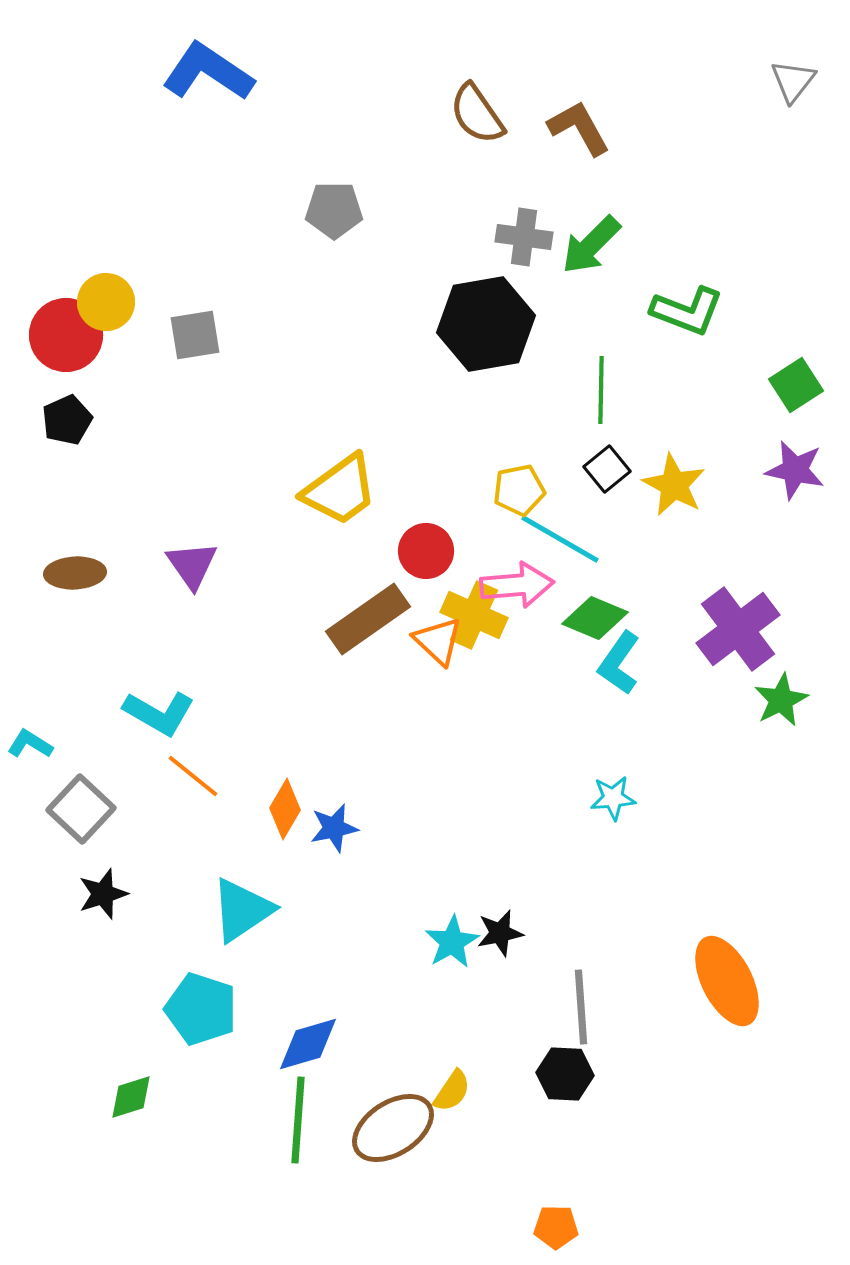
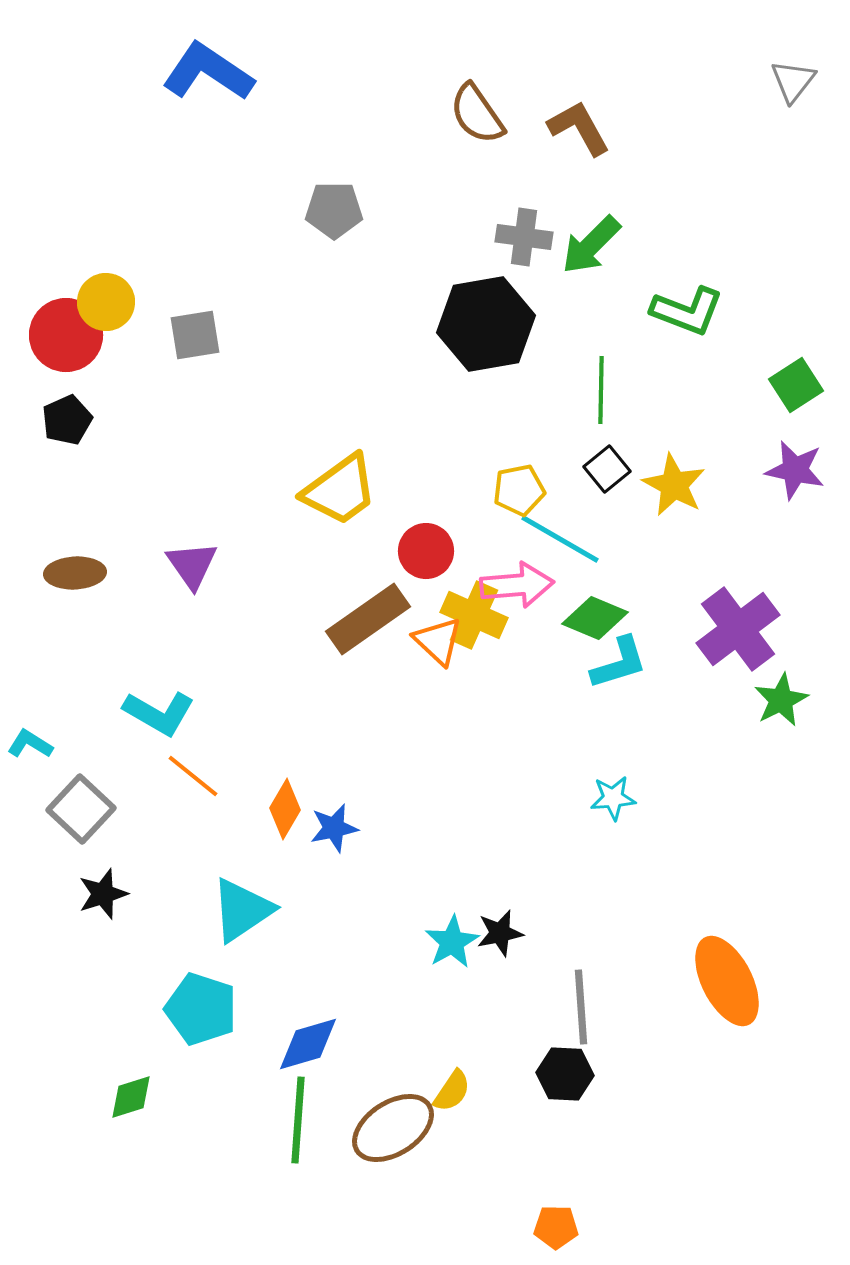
cyan L-shape at (619, 663): rotated 142 degrees counterclockwise
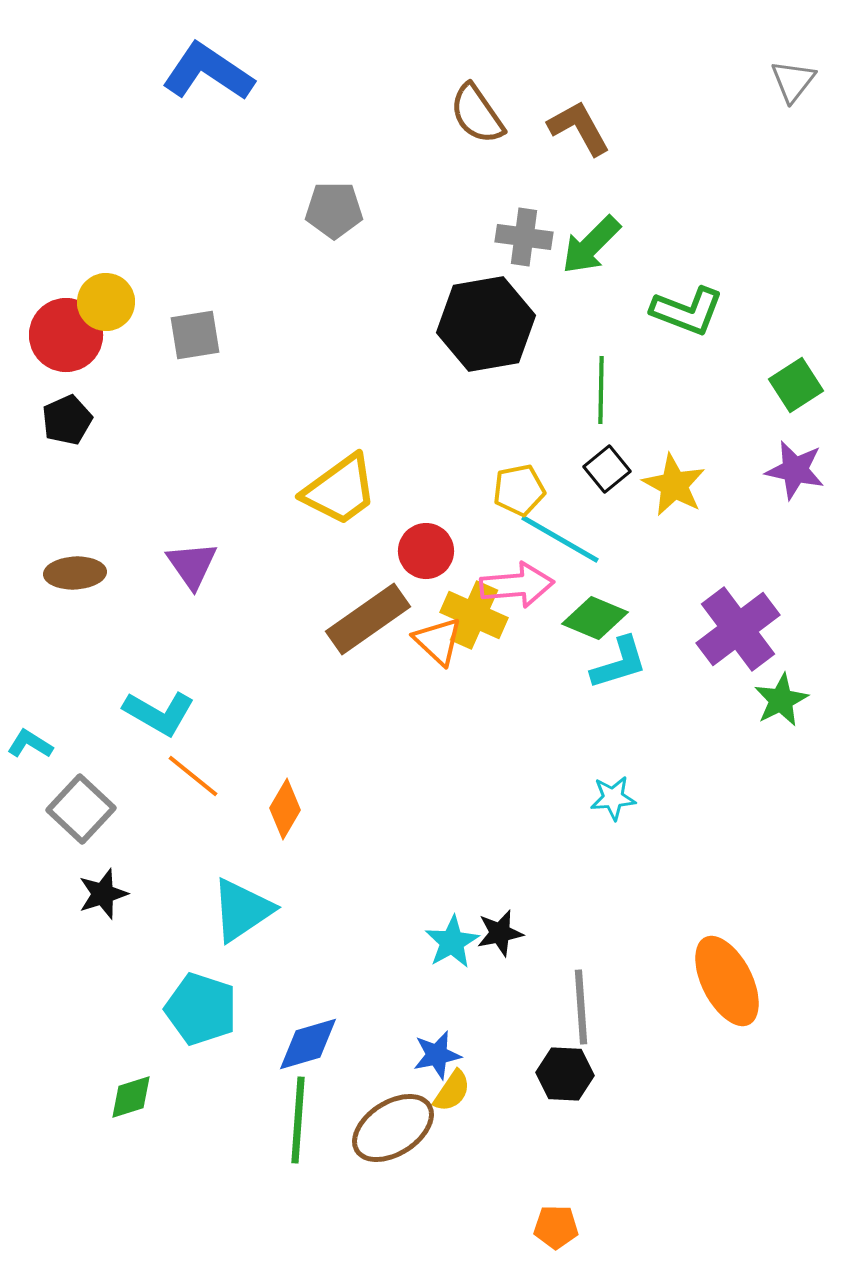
blue star at (334, 828): moved 103 px right, 227 px down
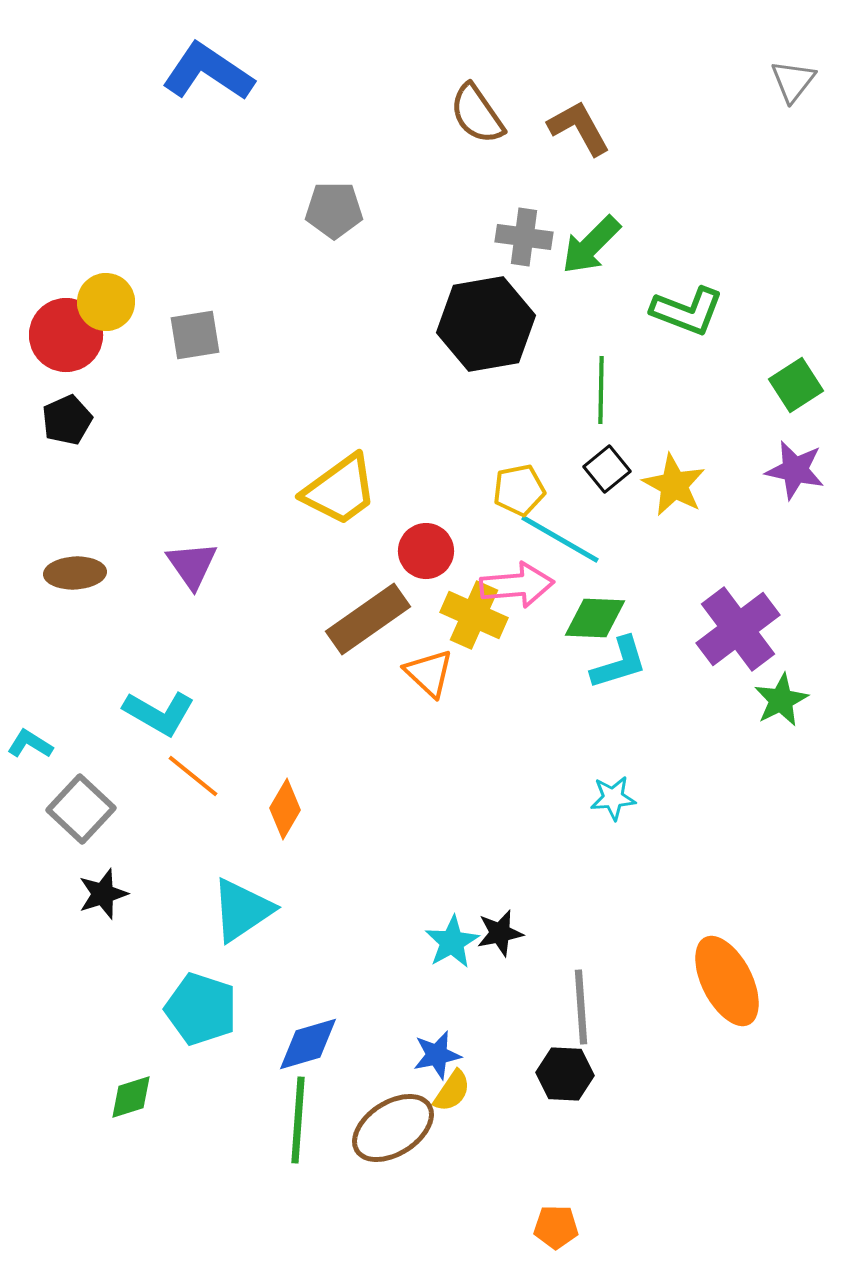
green diamond at (595, 618): rotated 20 degrees counterclockwise
orange triangle at (438, 641): moved 9 px left, 32 px down
